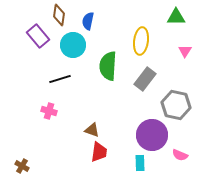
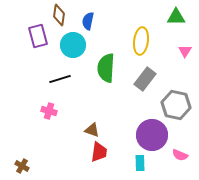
purple rectangle: rotated 25 degrees clockwise
green semicircle: moved 2 px left, 2 px down
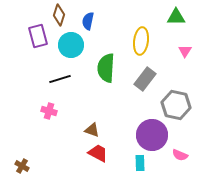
brown diamond: rotated 10 degrees clockwise
cyan circle: moved 2 px left
red trapezoid: moved 1 px left, 1 px down; rotated 70 degrees counterclockwise
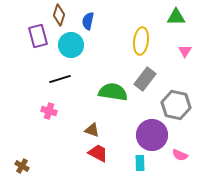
green semicircle: moved 7 px right, 24 px down; rotated 96 degrees clockwise
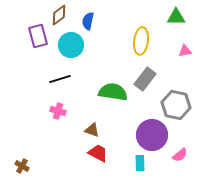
brown diamond: rotated 35 degrees clockwise
pink triangle: rotated 48 degrees clockwise
pink cross: moved 9 px right
pink semicircle: rotated 63 degrees counterclockwise
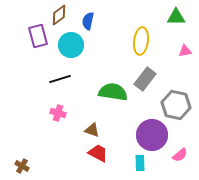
pink cross: moved 2 px down
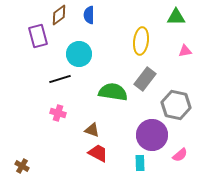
blue semicircle: moved 1 px right, 6 px up; rotated 12 degrees counterclockwise
cyan circle: moved 8 px right, 9 px down
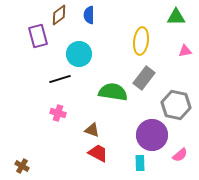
gray rectangle: moved 1 px left, 1 px up
